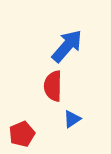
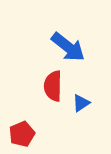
blue arrow: moved 1 px right, 1 px down; rotated 87 degrees clockwise
blue triangle: moved 9 px right, 16 px up
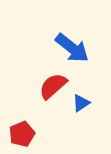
blue arrow: moved 4 px right, 1 px down
red semicircle: rotated 48 degrees clockwise
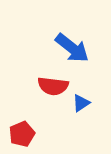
red semicircle: rotated 132 degrees counterclockwise
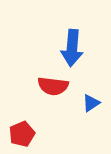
blue arrow: rotated 57 degrees clockwise
blue triangle: moved 10 px right
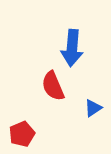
red semicircle: rotated 60 degrees clockwise
blue triangle: moved 2 px right, 5 px down
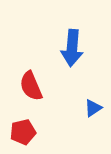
red semicircle: moved 22 px left
red pentagon: moved 1 px right, 2 px up; rotated 10 degrees clockwise
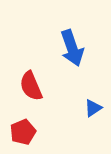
blue arrow: rotated 24 degrees counterclockwise
red pentagon: rotated 10 degrees counterclockwise
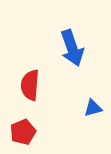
red semicircle: moved 1 px left, 1 px up; rotated 28 degrees clockwise
blue triangle: rotated 18 degrees clockwise
